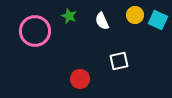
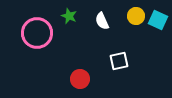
yellow circle: moved 1 px right, 1 px down
pink circle: moved 2 px right, 2 px down
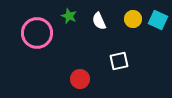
yellow circle: moved 3 px left, 3 px down
white semicircle: moved 3 px left
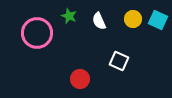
white square: rotated 36 degrees clockwise
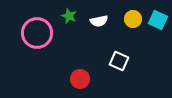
white semicircle: rotated 78 degrees counterclockwise
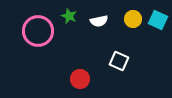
pink circle: moved 1 px right, 2 px up
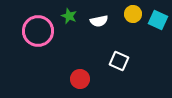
yellow circle: moved 5 px up
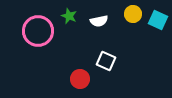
white square: moved 13 px left
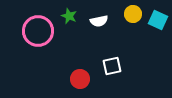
white square: moved 6 px right, 5 px down; rotated 36 degrees counterclockwise
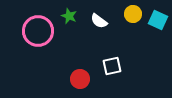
white semicircle: rotated 48 degrees clockwise
